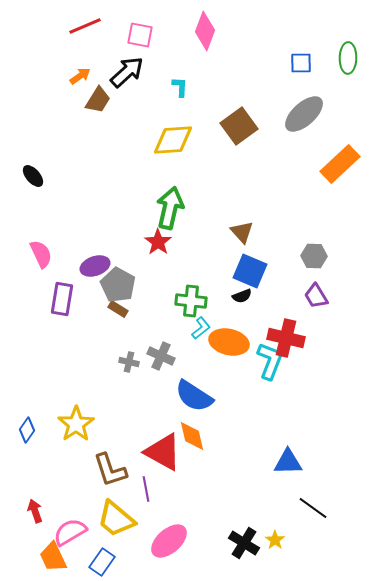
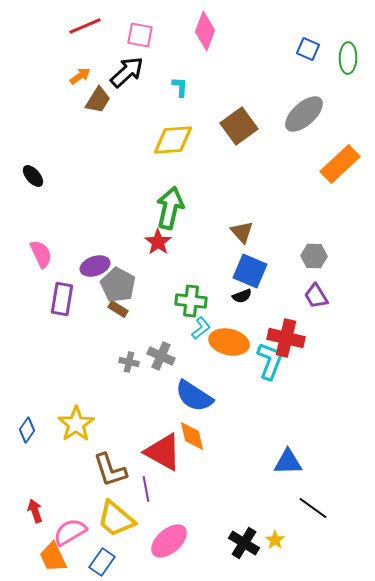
blue square at (301, 63): moved 7 px right, 14 px up; rotated 25 degrees clockwise
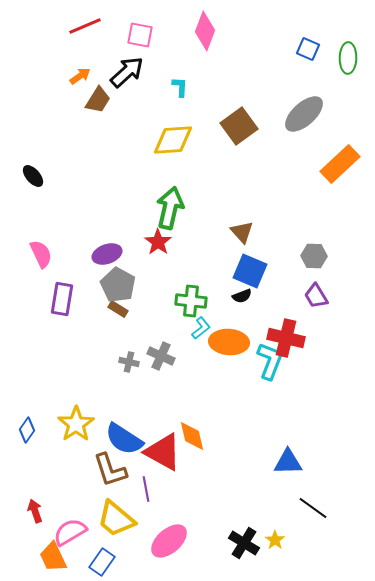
purple ellipse at (95, 266): moved 12 px right, 12 px up
orange ellipse at (229, 342): rotated 9 degrees counterclockwise
blue semicircle at (194, 396): moved 70 px left, 43 px down
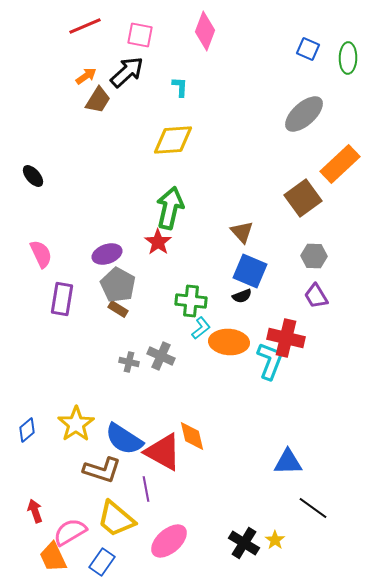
orange arrow at (80, 76): moved 6 px right
brown square at (239, 126): moved 64 px right, 72 px down
blue diamond at (27, 430): rotated 15 degrees clockwise
brown L-shape at (110, 470): moved 8 px left; rotated 54 degrees counterclockwise
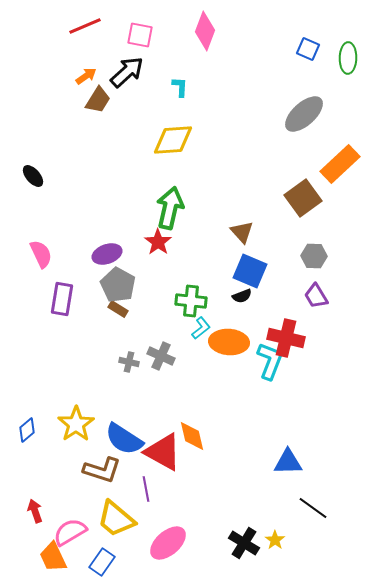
pink ellipse at (169, 541): moved 1 px left, 2 px down
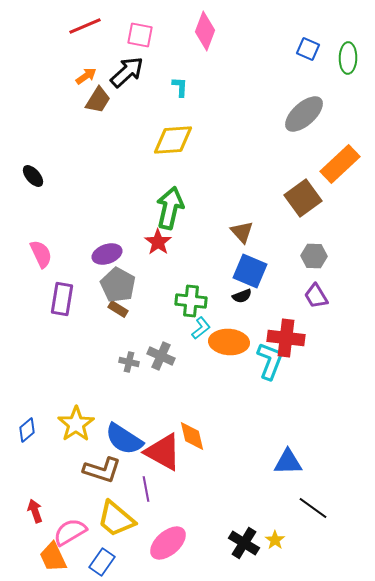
red cross at (286, 338): rotated 6 degrees counterclockwise
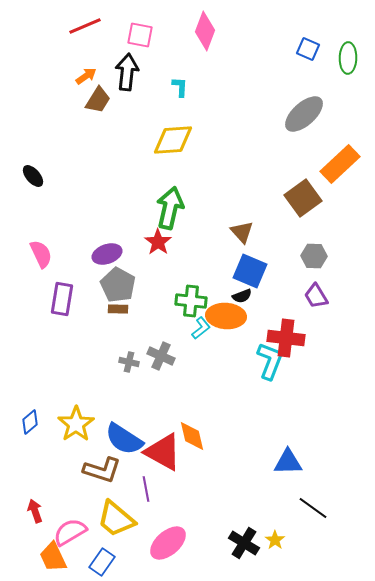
black arrow at (127, 72): rotated 42 degrees counterclockwise
brown rectangle at (118, 309): rotated 30 degrees counterclockwise
orange ellipse at (229, 342): moved 3 px left, 26 px up
blue diamond at (27, 430): moved 3 px right, 8 px up
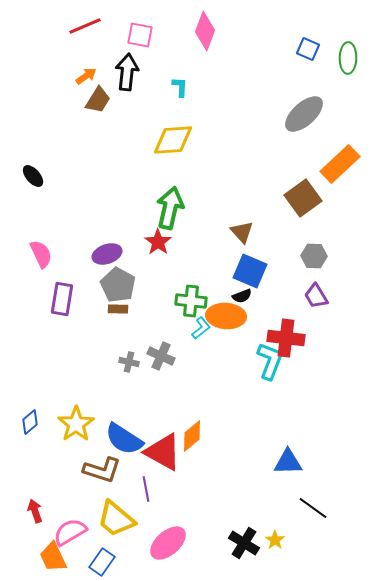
orange diamond at (192, 436): rotated 64 degrees clockwise
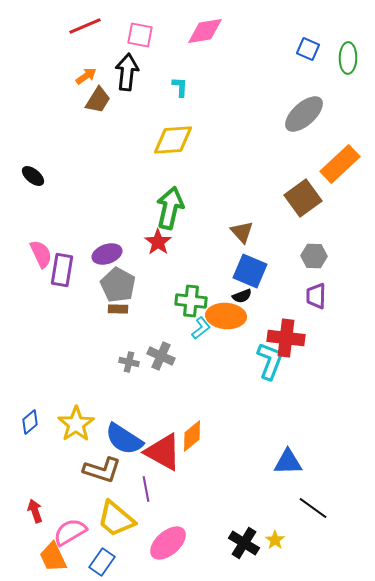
pink diamond at (205, 31): rotated 60 degrees clockwise
black ellipse at (33, 176): rotated 10 degrees counterclockwise
purple trapezoid at (316, 296): rotated 32 degrees clockwise
purple rectangle at (62, 299): moved 29 px up
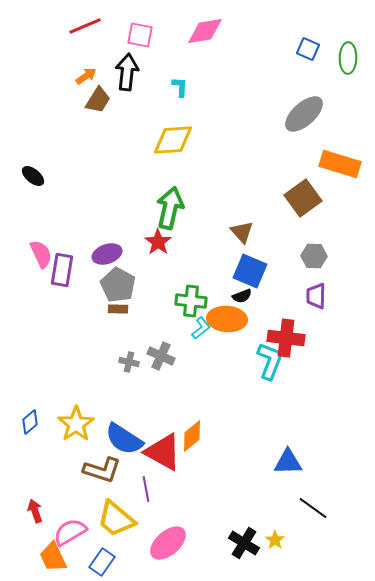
orange rectangle at (340, 164): rotated 60 degrees clockwise
orange ellipse at (226, 316): moved 1 px right, 3 px down
